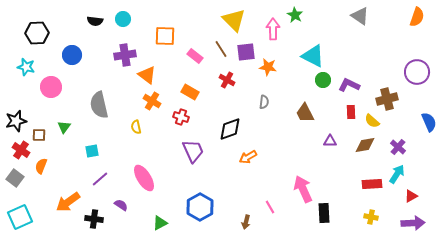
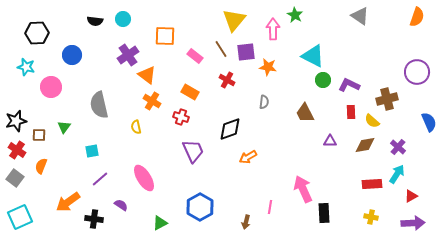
yellow triangle at (234, 20): rotated 25 degrees clockwise
purple cross at (125, 55): moved 3 px right; rotated 25 degrees counterclockwise
red cross at (21, 150): moved 4 px left
pink line at (270, 207): rotated 40 degrees clockwise
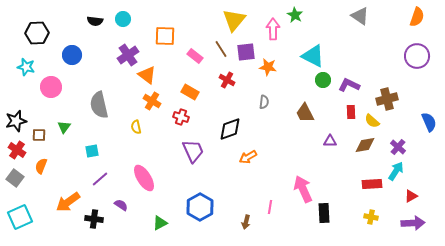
purple circle at (417, 72): moved 16 px up
cyan arrow at (397, 174): moved 1 px left, 3 px up
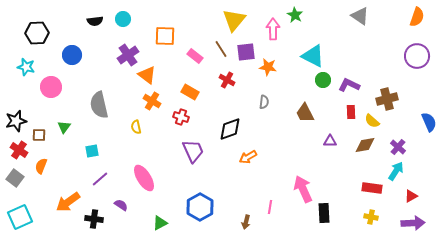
black semicircle at (95, 21): rotated 14 degrees counterclockwise
red cross at (17, 150): moved 2 px right
red rectangle at (372, 184): moved 4 px down; rotated 12 degrees clockwise
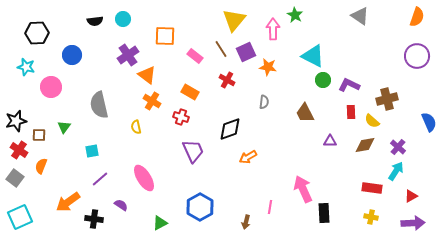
purple square at (246, 52): rotated 18 degrees counterclockwise
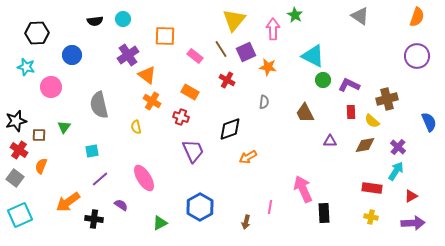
cyan square at (20, 217): moved 2 px up
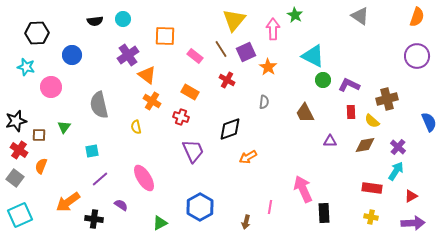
orange star at (268, 67): rotated 24 degrees clockwise
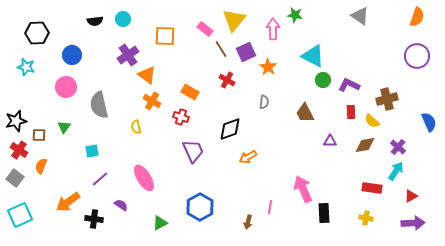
green star at (295, 15): rotated 21 degrees counterclockwise
pink rectangle at (195, 56): moved 10 px right, 27 px up
pink circle at (51, 87): moved 15 px right
yellow cross at (371, 217): moved 5 px left, 1 px down
brown arrow at (246, 222): moved 2 px right
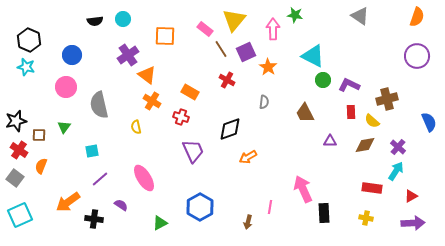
black hexagon at (37, 33): moved 8 px left, 7 px down; rotated 25 degrees clockwise
